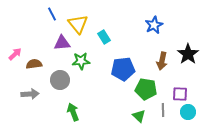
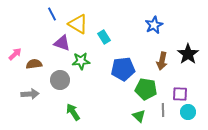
yellow triangle: rotated 20 degrees counterclockwise
purple triangle: rotated 24 degrees clockwise
green arrow: rotated 12 degrees counterclockwise
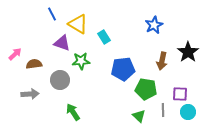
black star: moved 2 px up
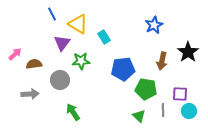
purple triangle: rotated 48 degrees clockwise
cyan circle: moved 1 px right, 1 px up
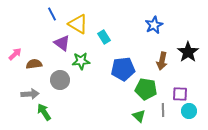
purple triangle: rotated 30 degrees counterclockwise
green arrow: moved 29 px left
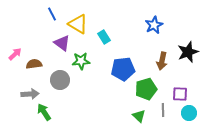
black star: rotated 15 degrees clockwise
green pentagon: rotated 25 degrees counterclockwise
cyan circle: moved 2 px down
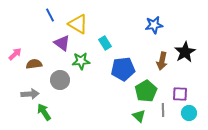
blue line: moved 2 px left, 1 px down
blue star: rotated 18 degrees clockwise
cyan rectangle: moved 1 px right, 6 px down
black star: moved 3 px left; rotated 10 degrees counterclockwise
green pentagon: moved 2 px down; rotated 15 degrees counterclockwise
